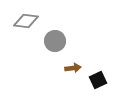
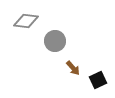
brown arrow: rotated 56 degrees clockwise
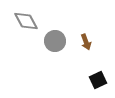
gray diamond: rotated 55 degrees clockwise
brown arrow: moved 13 px right, 26 px up; rotated 21 degrees clockwise
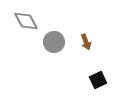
gray circle: moved 1 px left, 1 px down
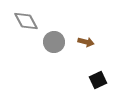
brown arrow: rotated 56 degrees counterclockwise
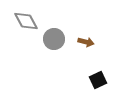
gray circle: moved 3 px up
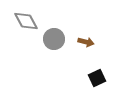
black square: moved 1 px left, 2 px up
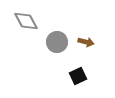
gray circle: moved 3 px right, 3 px down
black square: moved 19 px left, 2 px up
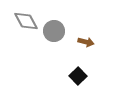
gray circle: moved 3 px left, 11 px up
black square: rotated 18 degrees counterclockwise
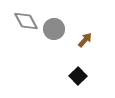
gray circle: moved 2 px up
brown arrow: moved 1 px left, 2 px up; rotated 63 degrees counterclockwise
